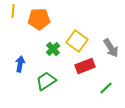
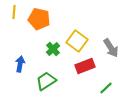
yellow line: moved 1 px right, 1 px down
orange pentagon: rotated 15 degrees clockwise
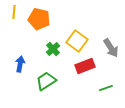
green line: rotated 24 degrees clockwise
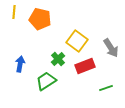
orange pentagon: moved 1 px right
green cross: moved 5 px right, 10 px down
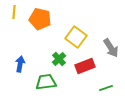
yellow square: moved 1 px left, 4 px up
green cross: moved 1 px right
green trapezoid: moved 1 px down; rotated 25 degrees clockwise
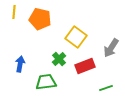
gray arrow: rotated 66 degrees clockwise
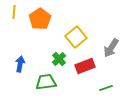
orange pentagon: rotated 25 degrees clockwise
yellow square: rotated 15 degrees clockwise
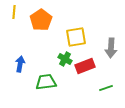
orange pentagon: moved 1 px right, 1 px down
yellow square: rotated 30 degrees clockwise
gray arrow: rotated 30 degrees counterclockwise
green cross: moved 6 px right; rotated 16 degrees counterclockwise
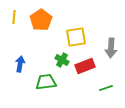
yellow line: moved 5 px down
green cross: moved 3 px left, 1 px down
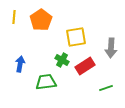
red rectangle: rotated 12 degrees counterclockwise
